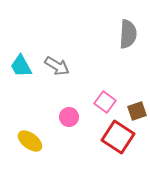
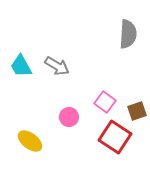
red square: moved 3 px left
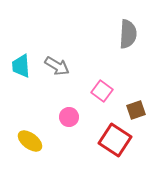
cyan trapezoid: rotated 25 degrees clockwise
pink square: moved 3 px left, 11 px up
brown square: moved 1 px left, 1 px up
red square: moved 3 px down
